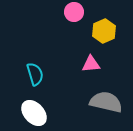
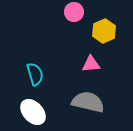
gray semicircle: moved 18 px left
white ellipse: moved 1 px left, 1 px up
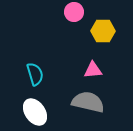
yellow hexagon: moved 1 px left; rotated 25 degrees clockwise
pink triangle: moved 2 px right, 6 px down
white ellipse: moved 2 px right; rotated 8 degrees clockwise
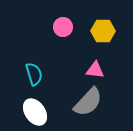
pink circle: moved 11 px left, 15 px down
pink triangle: moved 2 px right; rotated 12 degrees clockwise
cyan semicircle: moved 1 px left
gray semicircle: rotated 120 degrees clockwise
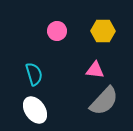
pink circle: moved 6 px left, 4 px down
gray semicircle: moved 16 px right, 1 px up
white ellipse: moved 2 px up
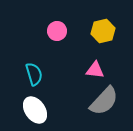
yellow hexagon: rotated 15 degrees counterclockwise
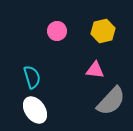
cyan semicircle: moved 2 px left, 3 px down
gray semicircle: moved 7 px right
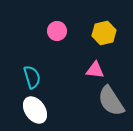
yellow hexagon: moved 1 px right, 2 px down
gray semicircle: rotated 104 degrees clockwise
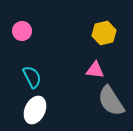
pink circle: moved 35 px left
cyan semicircle: rotated 10 degrees counterclockwise
white ellipse: rotated 60 degrees clockwise
